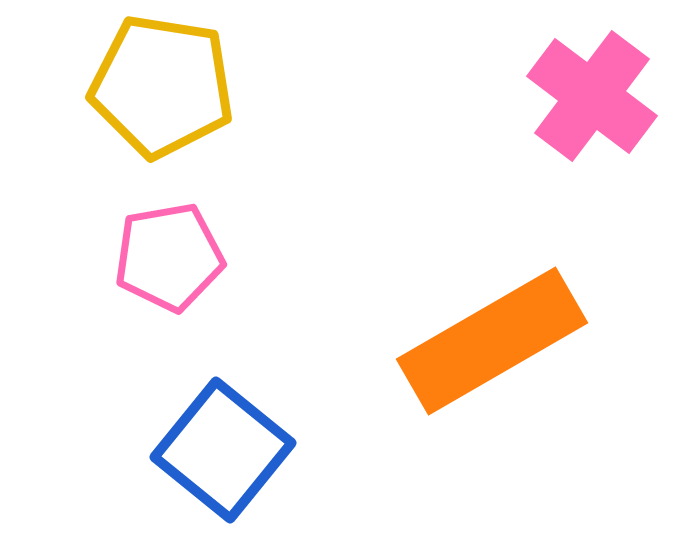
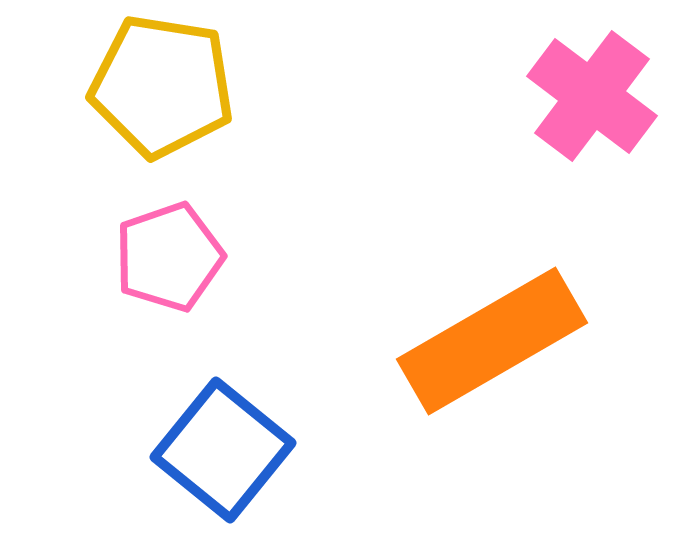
pink pentagon: rotated 9 degrees counterclockwise
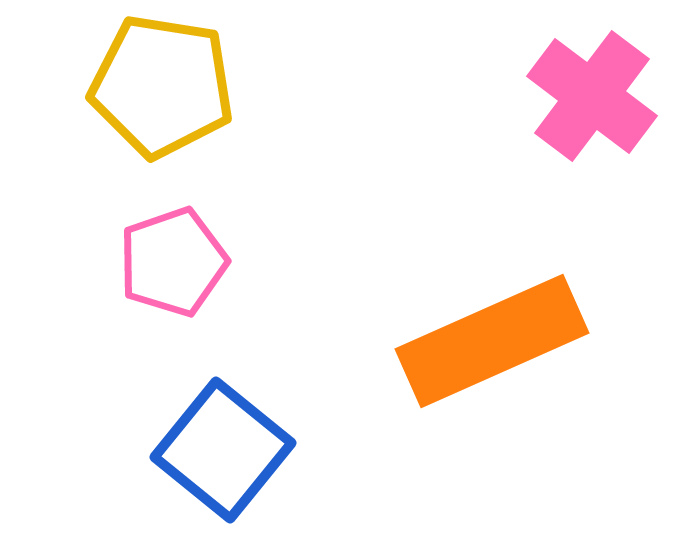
pink pentagon: moved 4 px right, 5 px down
orange rectangle: rotated 6 degrees clockwise
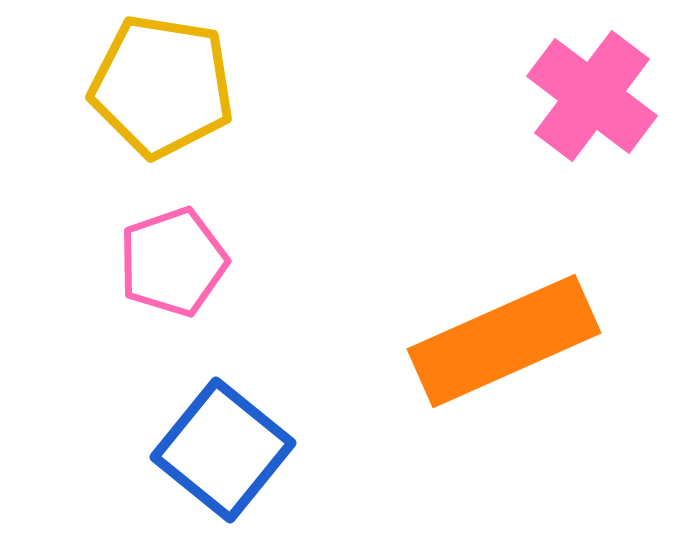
orange rectangle: moved 12 px right
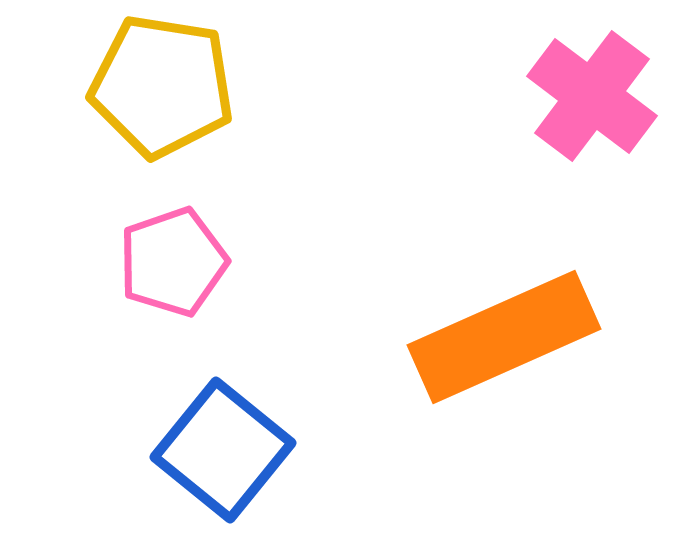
orange rectangle: moved 4 px up
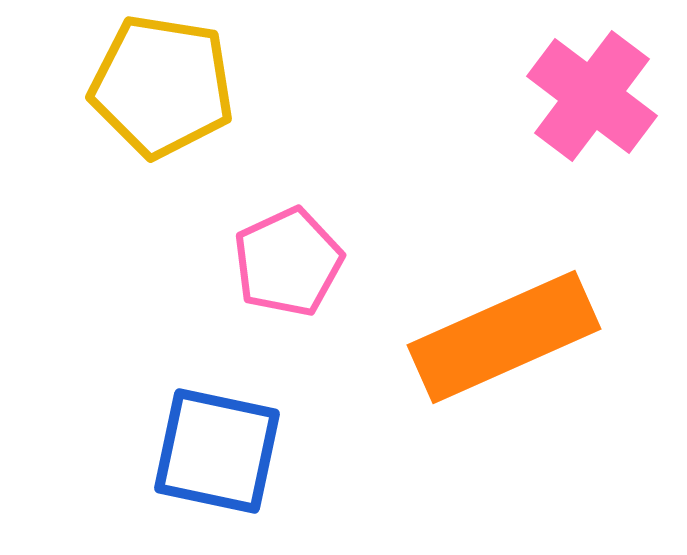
pink pentagon: moved 115 px right; rotated 6 degrees counterclockwise
blue square: moved 6 px left, 1 px down; rotated 27 degrees counterclockwise
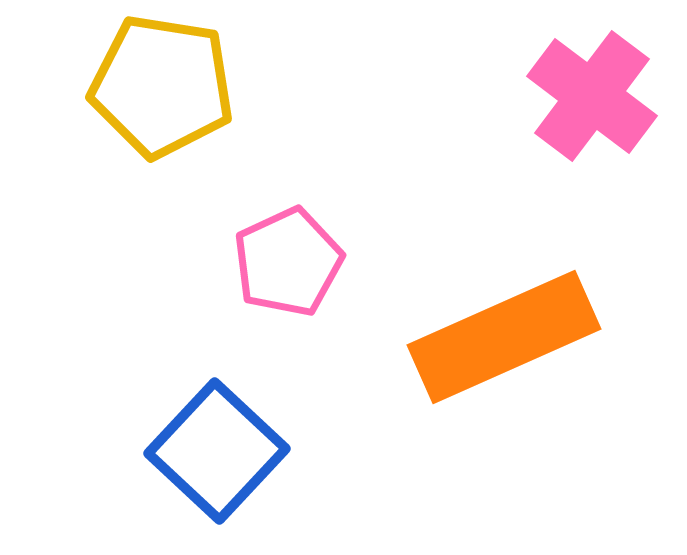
blue square: rotated 31 degrees clockwise
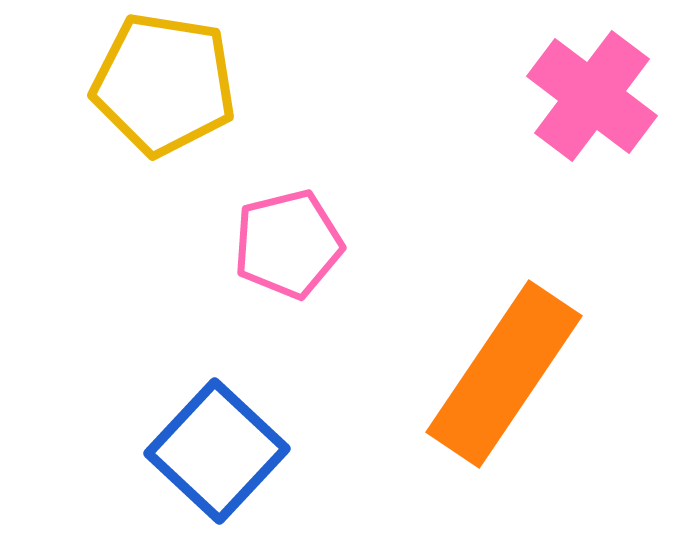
yellow pentagon: moved 2 px right, 2 px up
pink pentagon: moved 18 px up; rotated 11 degrees clockwise
orange rectangle: moved 37 px down; rotated 32 degrees counterclockwise
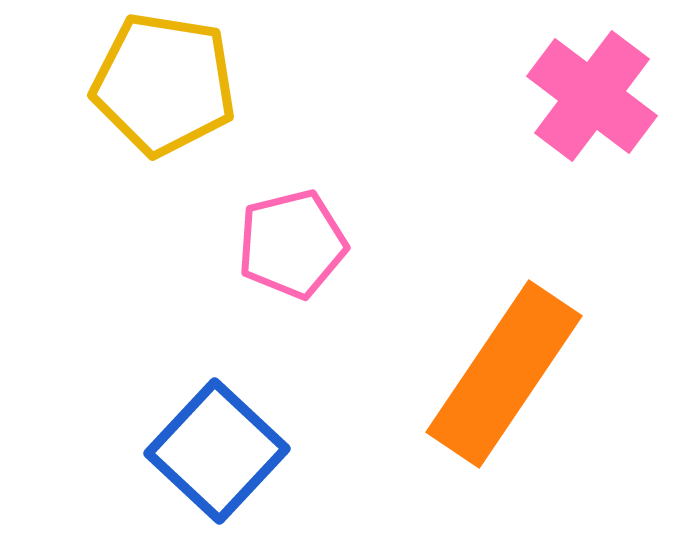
pink pentagon: moved 4 px right
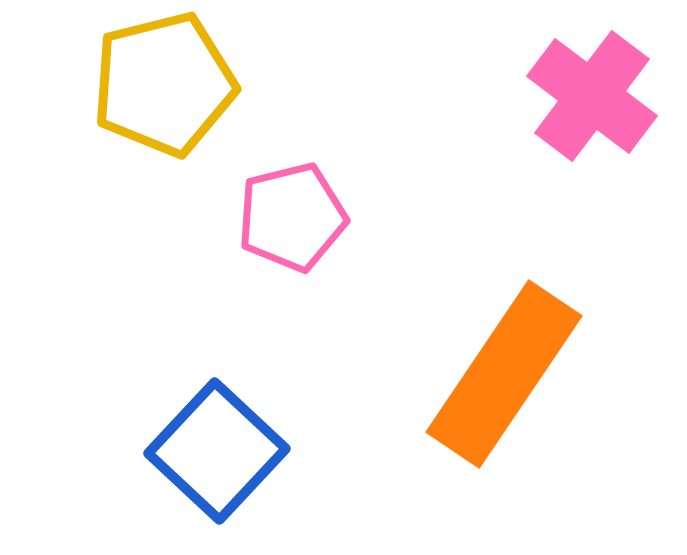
yellow pentagon: rotated 23 degrees counterclockwise
pink pentagon: moved 27 px up
